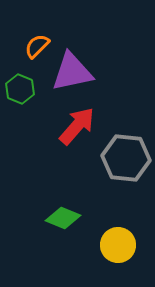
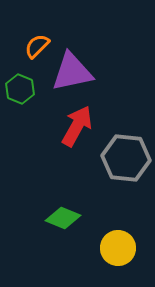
red arrow: rotated 12 degrees counterclockwise
yellow circle: moved 3 px down
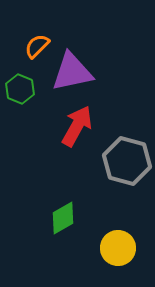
gray hexagon: moved 1 px right, 3 px down; rotated 9 degrees clockwise
green diamond: rotated 52 degrees counterclockwise
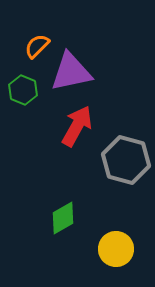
purple triangle: moved 1 px left
green hexagon: moved 3 px right, 1 px down
gray hexagon: moved 1 px left, 1 px up
yellow circle: moved 2 px left, 1 px down
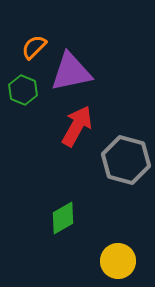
orange semicircle: moved 3 px left, 1 px down
yellow circle: moved 2 px right, 12 px down
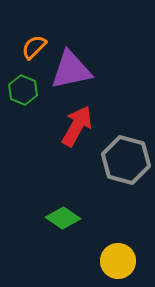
purple triangle: moved 2 px up
green diamond: rotated 64 degrees clockwise
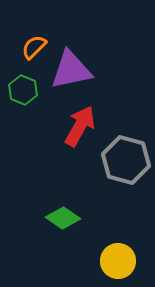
red arrow: moved 3 px right
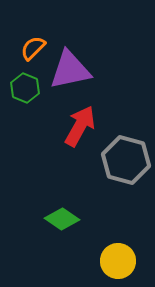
orange semicircle: moved 1 px left, 1 px down
purple triangle: moved 1 px left
green hexagon: moved 2 px right, 2 px up
green diamond: moved 1 px left, 1 px down
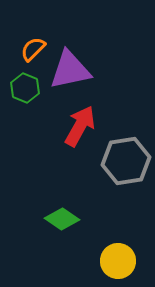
orange semicircle: moved 1 px down
gray hexagon: moved 1 px down; rotated 24 degrees counterclockwise
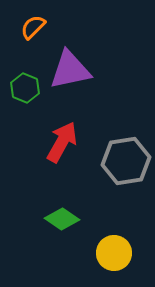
orange semicircle: moved 22 px up
red arrow: moved 18 px left, 16 px down
yellow circle: moved 4 px left, 8 px up
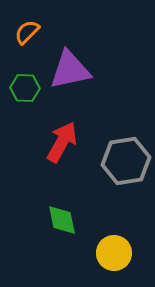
orange semicircle: moved 6 px left, 5 px down
green hexagon: rotated 20 degrees counterclockwise
green diamond: moved 1 px down; rotated 44 degrees clockwise
